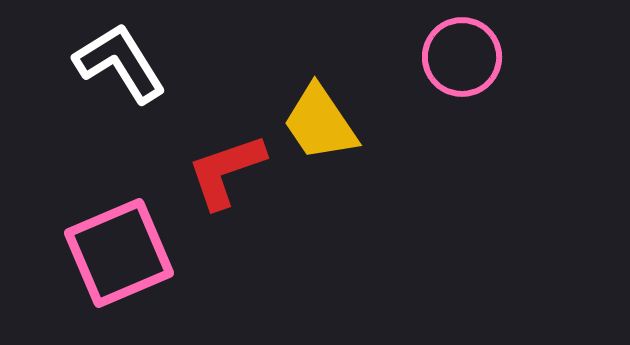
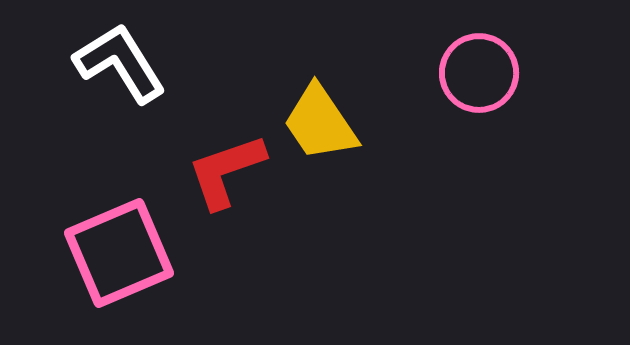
pink circle: moved 17 px right, 16 px down
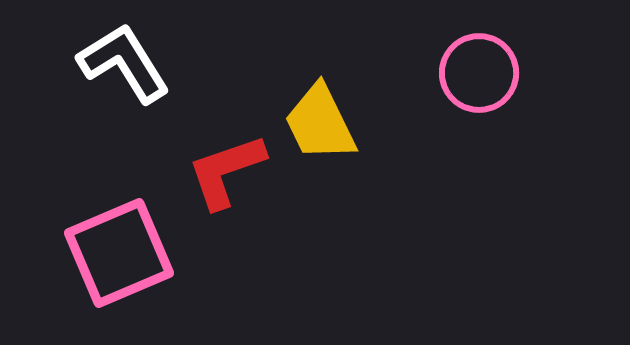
white L-shape: moved 4 px right
yellow trapezoid: rotated 8 degrees clockwise
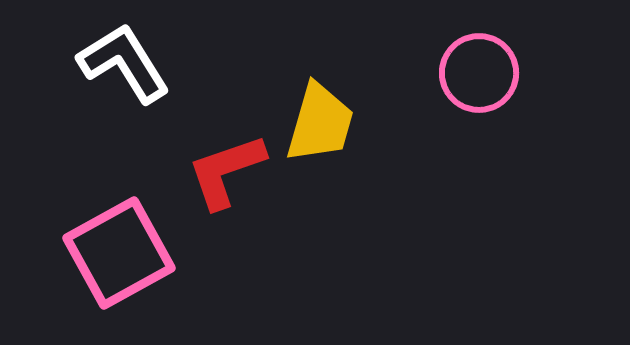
yellow trapezoid: rotated 138 degrees counterclockwise
pink square: rotated 6 degrees counterclockwise
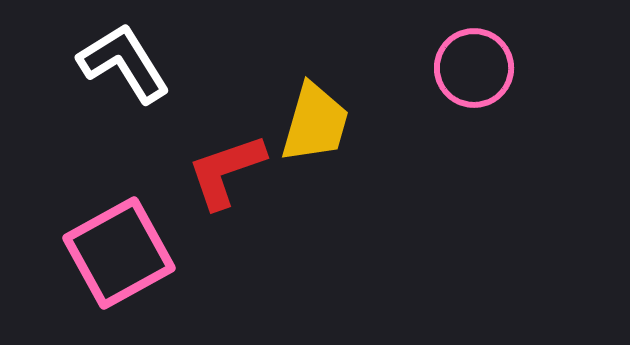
pink circle: moved 5 px left, 5 px up
yellow trapezoid: moved 5 px left
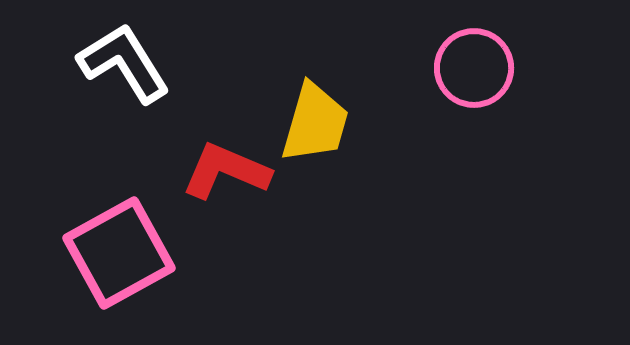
red L-shape: rotated 42 degrees clockwise
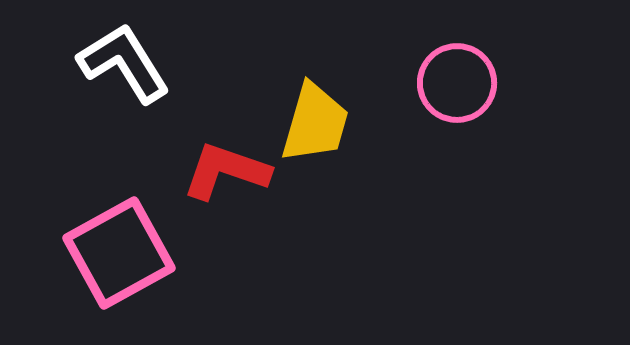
pink circle: moved 17 px left, 15 px down
red L-shape: rotated 4 degrees counterclockwise
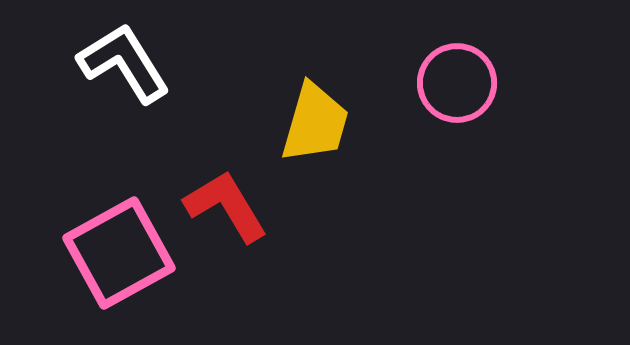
red L-shape: moved 35 px down; rotated 40 degrees clockwise
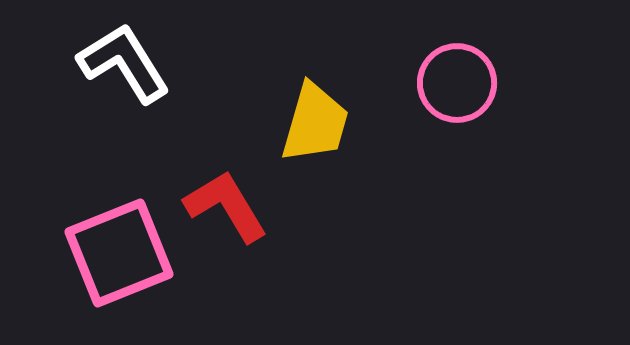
pink square: rotated 7 degrees clockwise
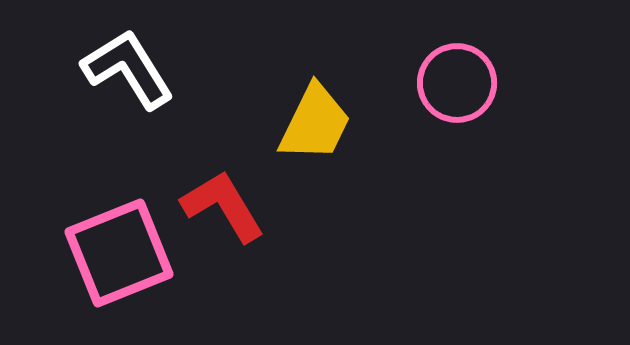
white L-shape: moved 4 px right, 6 px down
yellow trapezoid: rotated 10 degrees clockwise
red L-shape: moved 3 px left
